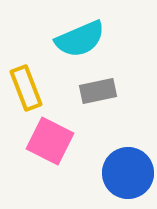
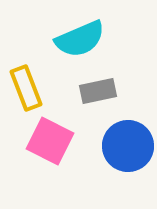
blue circle: moved 27 px up
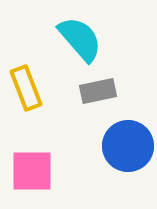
cyan semicircle: rotated 108 degrees counterclockwise
pink square: moved 18 px left, 30 px down; rotated 27 degrees counterclockwise
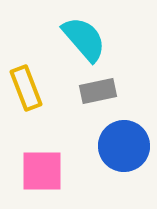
cyan semicircle: moved 4 px right
blue circle: moved 4 px left
pink square: moved 10 px right
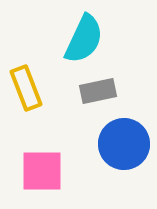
cyan semicircle: rotated 66 degrees clockwise
blue circle: moved 2 px up
